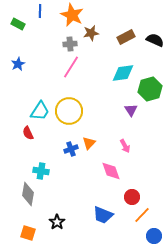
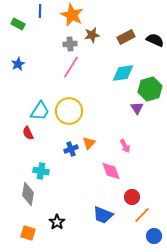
brown star: moved 1 px right, 2 px down
purple triangle: moved 6 px right, 2 px up
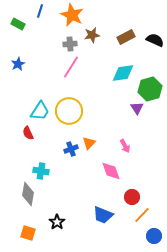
blue line: rotated 16 degrees clockwise
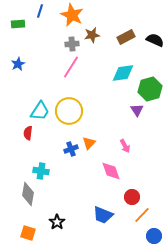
green rectangle: rotated 32 degrees counterclockwise
gray cross: moved 2 px right
purple triangle: moved 2 px down
red semicircle: rotated 32 degrees clockwise
